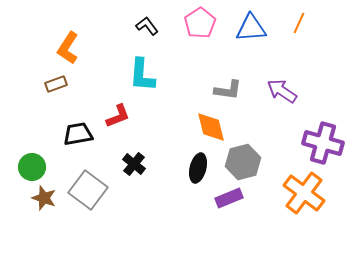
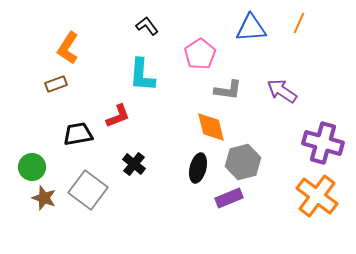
pink pentagon: moved 31 px down
orange cross: moved 13 px right, 3 px down
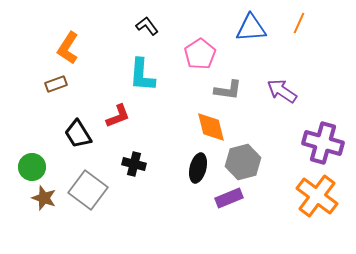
black trapezoid: rotated 112 degrees counterclockwise
black cross: rotated 25 degrees counterclockwise
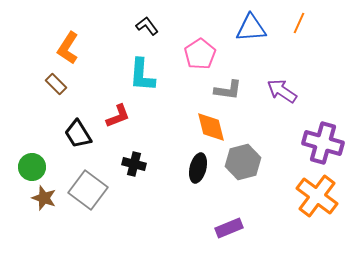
brown rectangle: rotated 65 degrees clockwise
purple rectangle: moved 30 px down
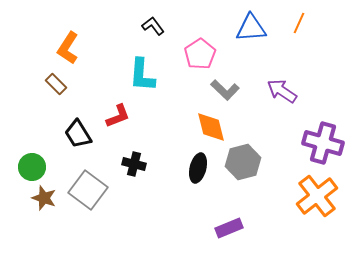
black L-shape: moved 6 px right
gray L-shape: moved 3 px left; rotated 36 degrees clockwise
orange cross: rotated 15 degrees clockwise
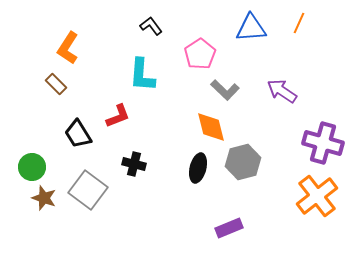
black L-shape: moved 2 px left
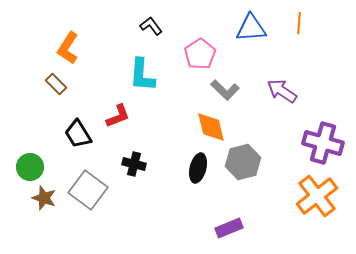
orange line: rotated 20 degrees counterclockwise
green circle: moved 2 px left
